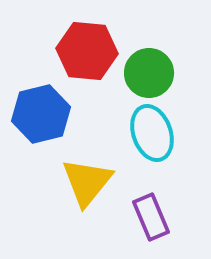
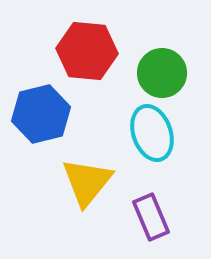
green circle: moved 13 px right
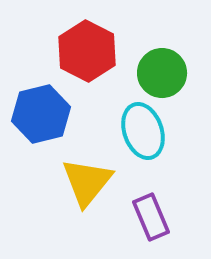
red hexagon: rotated 22 degrees clockwise
cyan ellipse: moved 9 px left, 2 px up
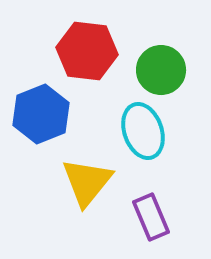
red hexagon: rotated 20 degrees counterclockwise
green circle: moved 1 px left, 3 px up
blue hexagon: rotated 8 degrees counterclockwise
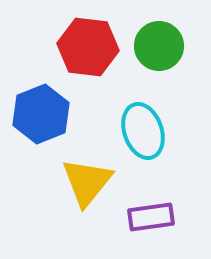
red hexagon: moved 1 px right, 4 px up
green circle: moved 2 px left, 24 px up
purple rectangle: rotated 75 degrees counterclockwise
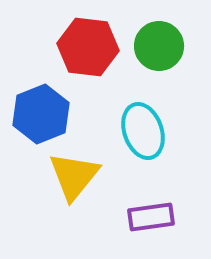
yellow triangle: moved 13 px left, 6 px up
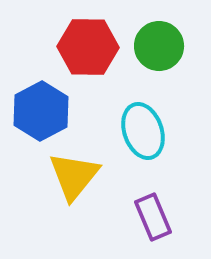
red hexagon: rotated 6 degrees counterclockwise
blue hexagon: moved 3 px up; rotated 6 degrees counterclockwise
purple rectangle: moved 2 px right; rotated 75 degrees clockwise
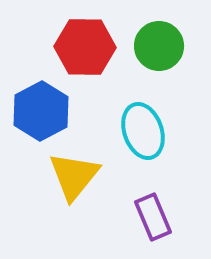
red hexagon: moved 3 px left
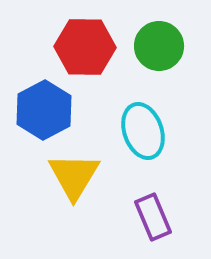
blue hexagon: moved 3 px right, 1 px up
yellow triangle: rotated 8 degrees counterclockwise
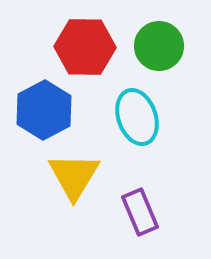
cyan ellipse: moved 6 px left, 14 px up
purple rectangle: moved 13 px left, 5 px up
